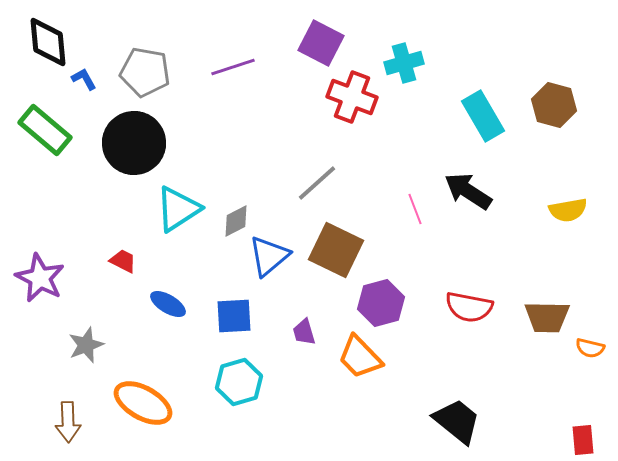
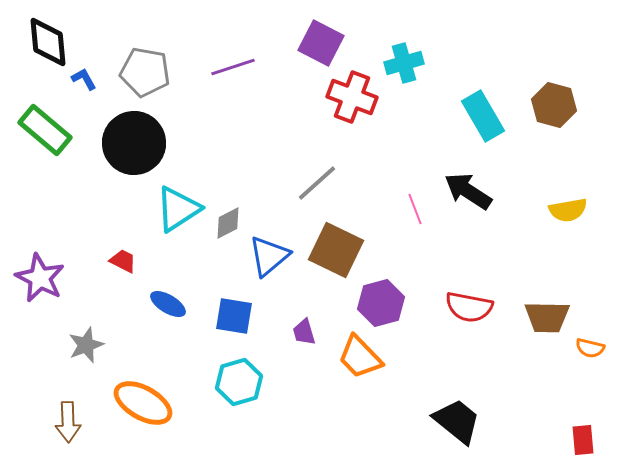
gray diamond: moved 8 px left, 2 px down
blue square: rotated 12 degrees clockwise
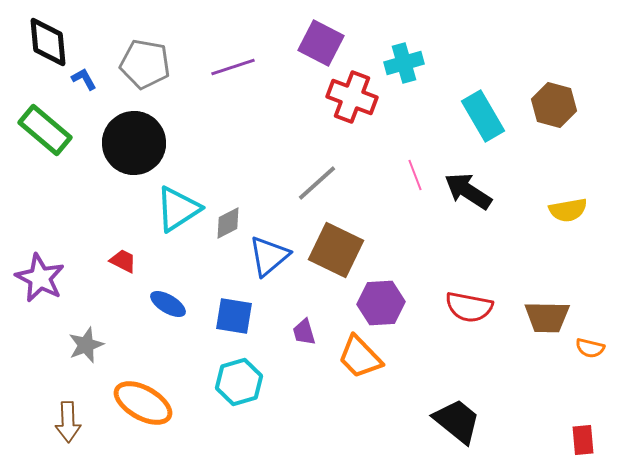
gray pentagon: moved 8 px up
pink line: moved 34 px up
purple hexagon: rotated 12 degrees clockwise
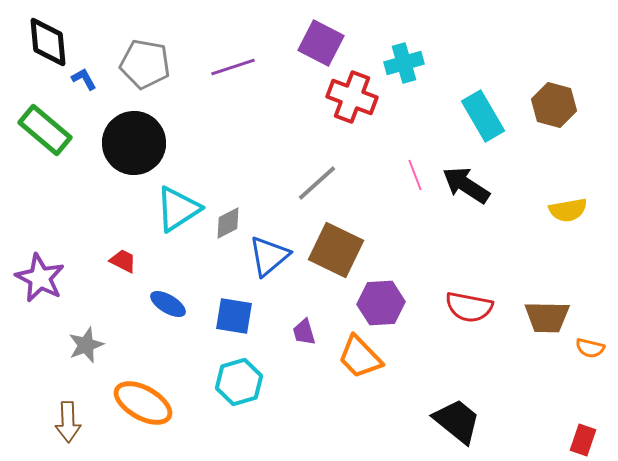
black arrow: moved 2 px left, 6 px up
red rectangle: rotated 24 degrees clockwise
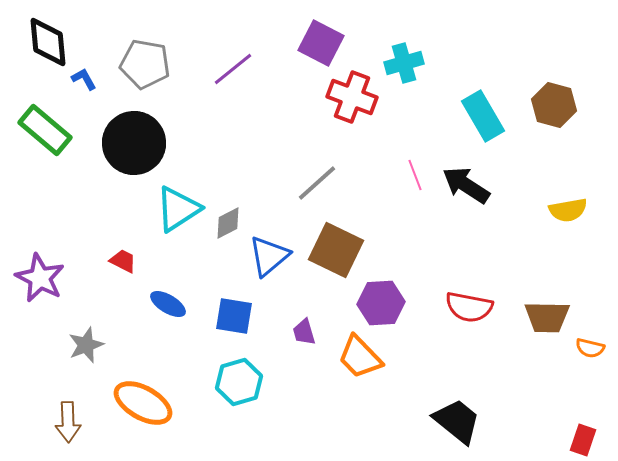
purple line: moved 2 px down; rotated 21 degrees counterclockwise
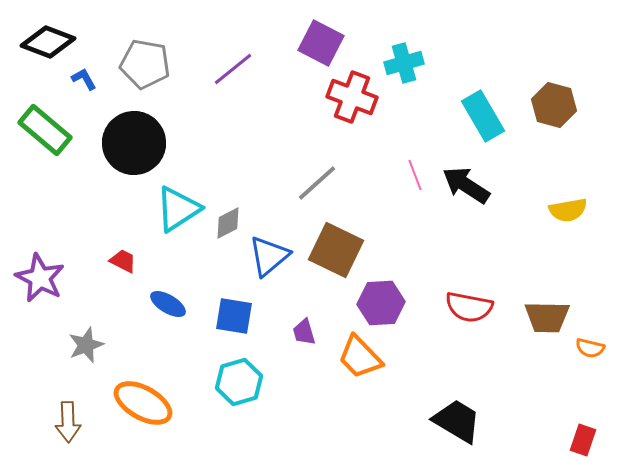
black diamond: rotated 64 degrees counterclockwise
black trapezoid: rotated 8 degrees counterclockwise
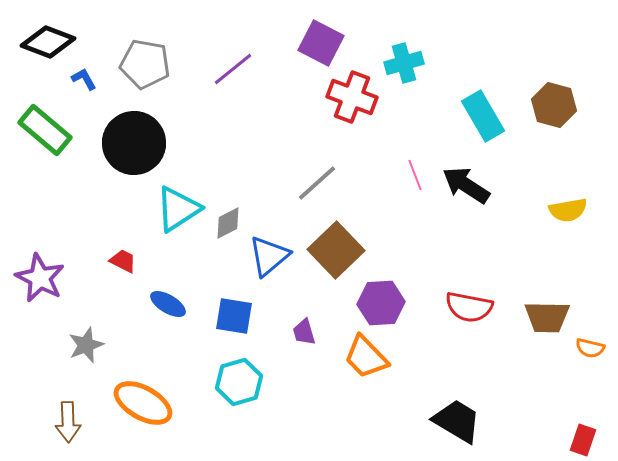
brown square: rotated 20 degrees clockwise
orange trapezoid: moved 6 px right
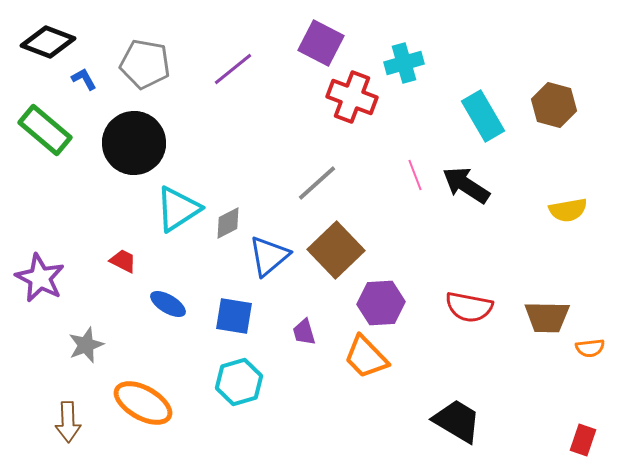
orange semicircle: rotated 20 degrees counterclockwise
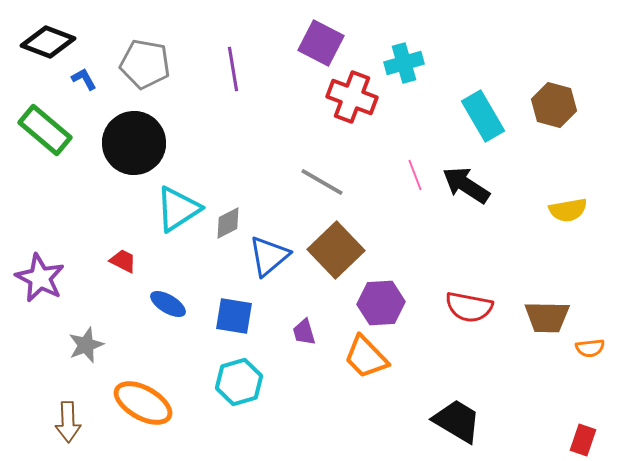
purple line: rotated 60 degrees counterclockwise
gray line: moved 5 px right, 1 px up; rotated 72 degrees clockwise
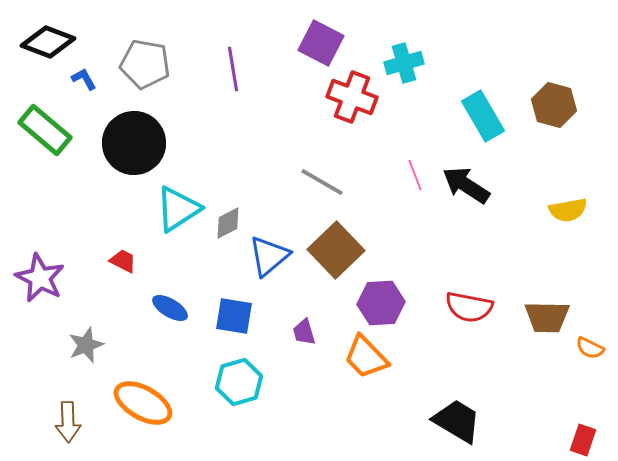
blue ellipse: moved 2 px right, 4 px down
orange semicircle: rotated 32 degrees clockwise
